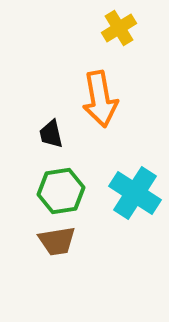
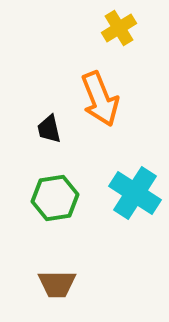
orange arrow: rotated 12 degrees counterclockwise
black trapezoid: moved 2 px left, 5 px up
green hexagon: moved 6 px left, 7 px down
brown trapezoid: moved 43 px down; rotated 9 degrees clockwise
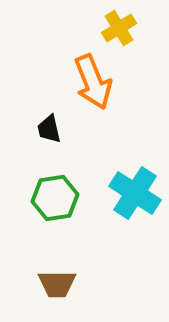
orange arrow: moved 7 px left, 17 px up
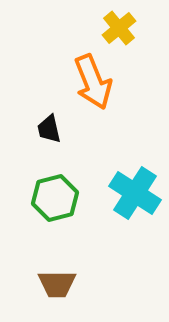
yellow cross: rotated 8 degrees counterclockwise
green hexagon: rotated 6 degrees counterclockwise
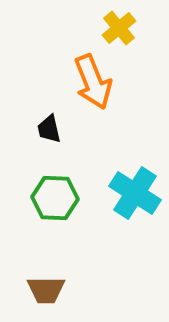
green hexagon: rotated 18 degrees clockwise
brown trapezoid: moved 11 px left, 6 px down
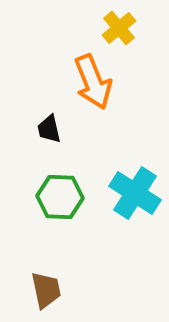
green hexagon: moved 5 px right, 1 px up
brown trapezoid: rotated 102 degrees counterclockwise
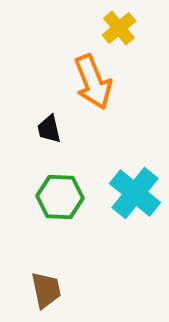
cyan cross: rotated 6 degrees clockwise
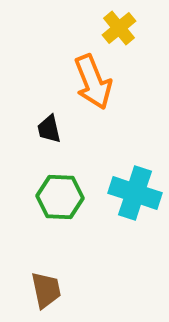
cyan cross: rotated 21 degrees counterclockwise
